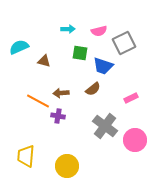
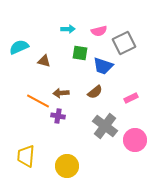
brown semicircle: moved 2 px right, 3 px down
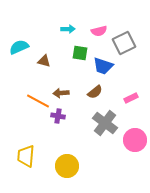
gray cross: moved 3 px up
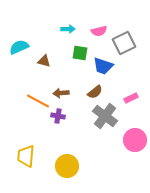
gray cross: moved 7 px up
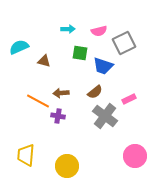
pink rectangle: moved 2 px left, 1 px down
pink circle: moved 16 px down
yellow trapezoid: moved 1 px up
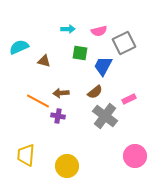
blue trapezoid: rotated 100 degrees clockwise
